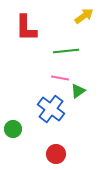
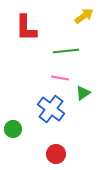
green triangle: moved 5 px right, 2 px down
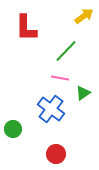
green line: rotated 40 degrees counterclockwise
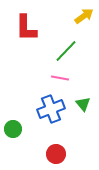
green triangle: moved 11 px down; rotated 35 degrees counterclockwise
blue cross: rotated 32 degrees clockwise
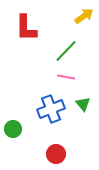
pink line: moved 6 px right, 1 px up
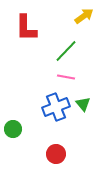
blue cross: moved 5 px right, 2 px up
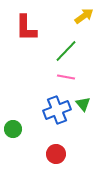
blue cross: moved 1 px right, 3 px down
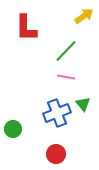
blue cross: moved 3 px down
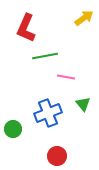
yellow arrow: moved 2 px down
red L-shape: rotated 24 degrees clockwise
green line: moved 21 px left, 5 px down; rotated 35 degrees clockwise
blue cross: moved 9 px left
red circle: moved 1 px right, 2 px down
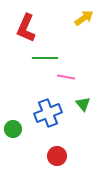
green line: moved 2 px down; rotated 10 degrees clockwise
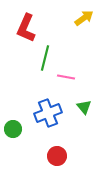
green line: rotated 75 degrees counterclockwise
green triangle: moved 1 px right, 3 px down
